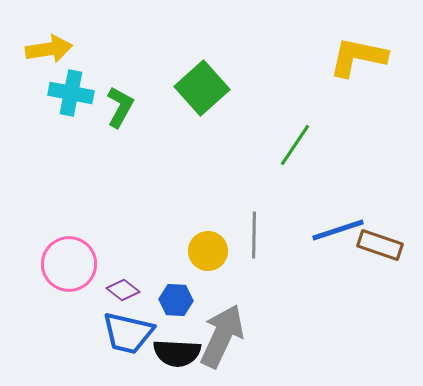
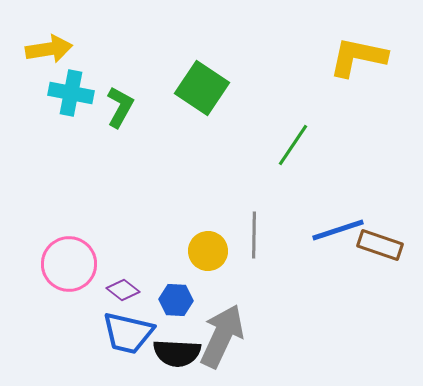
green square: rotated 14 degrees counterclockwise
green line: moved 2 px left
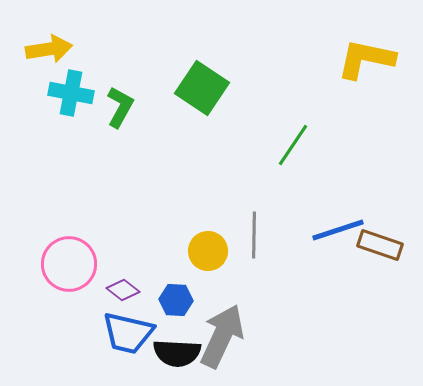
yellow L-shape: moved 8 px right, 2 px down
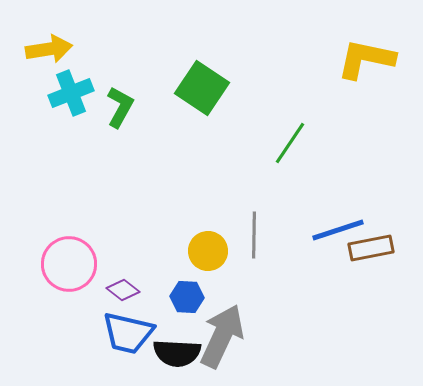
cyan cross: rotated 33 degrees counterclockwise
green line: moved 3 px left, 2 px up
brown rectangle: moved 9 px left, 3 px down; rotated 30 degrees counterclockwise
blue hexagon: moved 11 px right, 3 px up
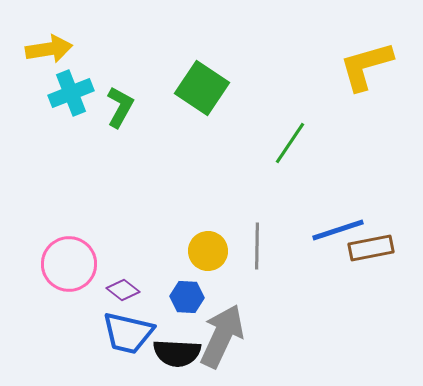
yellow L-shape: moved 7 px down; rotated 28 degrees counterclockwise
gray line: moved 3 px right, 11 px down
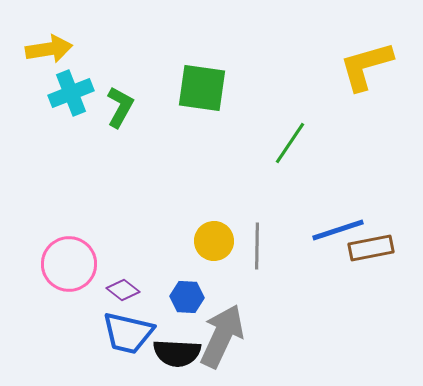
green square: rotated 26 degrees counterclockwise
yellow circle: moved 6 px right, 10 px up
